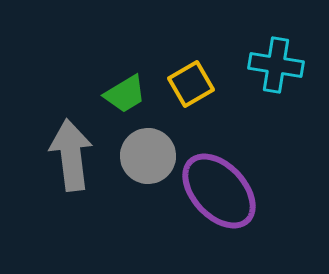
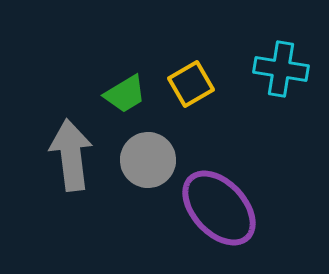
cyan cross: moved 5 px right, 4 px down
gray circle: moved 4 px down
purple ellipse: moved 17 px down
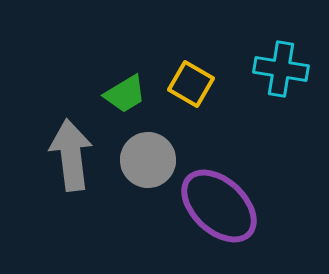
yellow square: rotated 30 degrees counterclockwise
purple ellipse: moved 2 px up; rotated 4 degrees counterclockwise
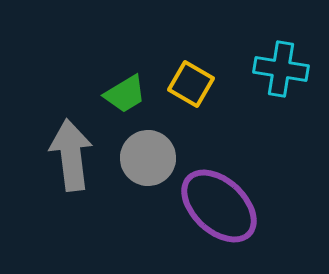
gray circle: moved 2 px up
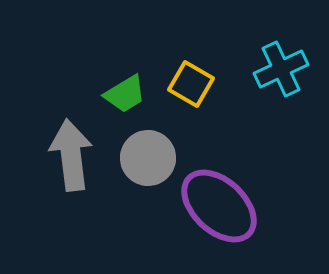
cyan cross: rotated 34 degrees counterclockwise
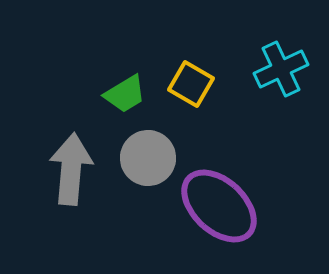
gray arrow: moved 14 px down; rotated 12 degrees clockwise
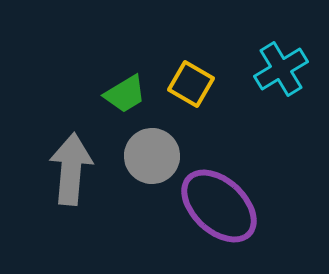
cyan cross: rotated 6 degrees counterclockwise
gray circle: moved 4 px right, 2 px up
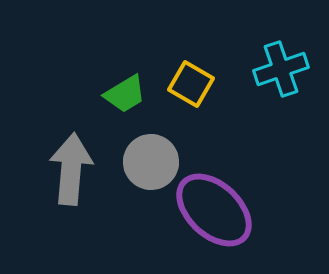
cyan cross: rotated 12 degrees clockwise
gray circle: moved 1 px left, 6 px down
purple ellipse: moved 5 px left, 4 px down
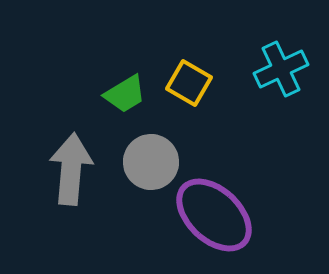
cyan cross: rotated 6 degrees counterclockwise
yellow square: moved 2 px left, 1 px up
purple ellipse: moved 5 px down
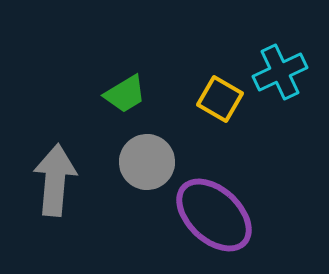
cyan cross: moved 1 px left, 3 px down
yellow square: moved 31 px right, 16 px down
gray circle: moved 4 px left
gray arrow: moved 16 px left, 11 px down
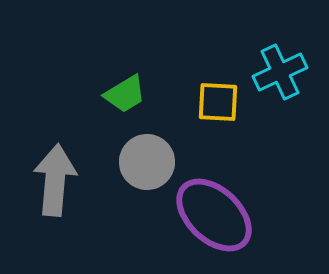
yellow square: moved 2 px left, 3 px down; rotated 27 degrees counterclockwise
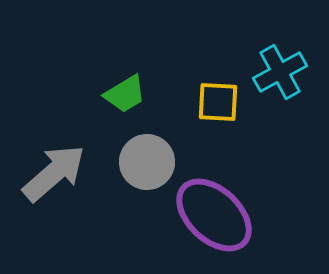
cyan cross: rotated 4 degrees counterclockwise
gray arrow: moved 1 px left, 7 px up; rotated 44 degrees clockwise
